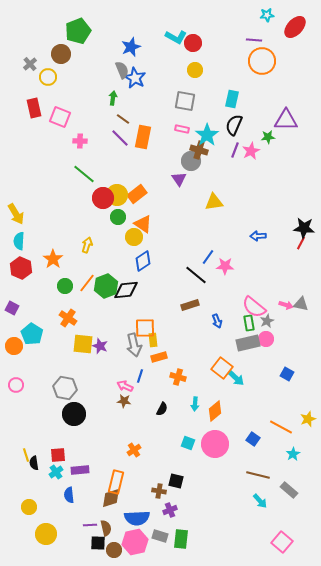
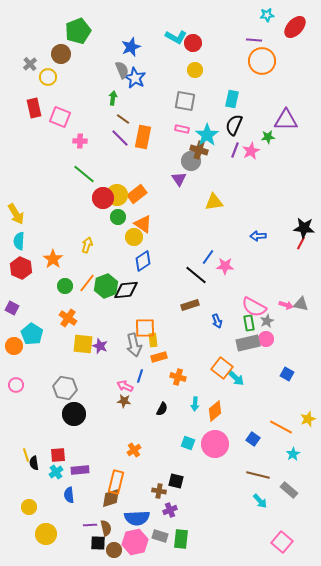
pink semicircle at (254, 307): rotated 10 degrees counterclockwise
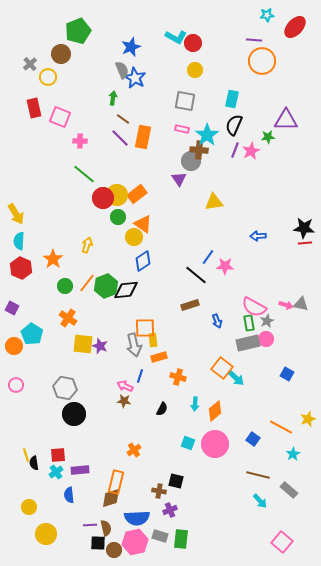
brown cross at (199, 150): rotated 12 degrees counterclockwise
red line at (301, 243): moved 4 px right; rotated 56 degrees clockwise
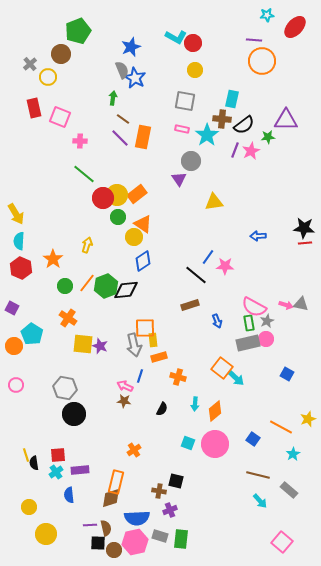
black semicircle at (234, 125): moved 10 px right; rotated 150 degrees counterclockwise
brown cross at (199, 150): moved 23 px right, 31 px up
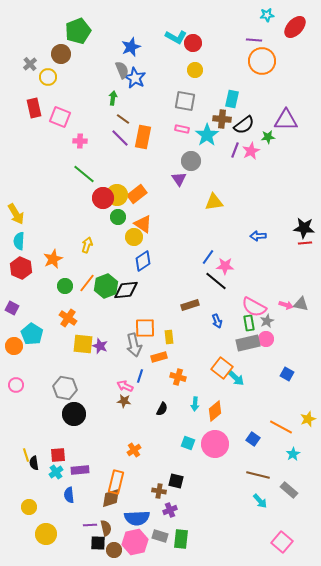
orange star at (53, 259): rotated 12 degrees clockwise
black line at (196, 275): moved 20 px right, 6 px down
yellow rectangle at (153, 340): moved 16 px right, 3 px up
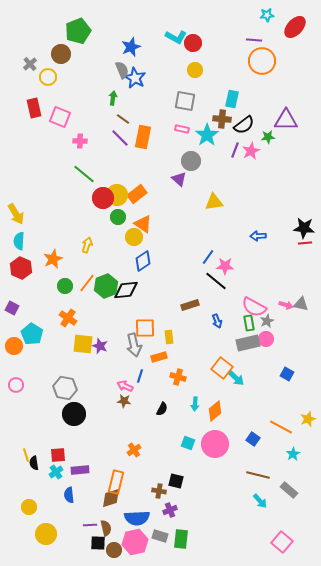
purple triangle at (179, 179): rotated 14 degrees counterclockwise
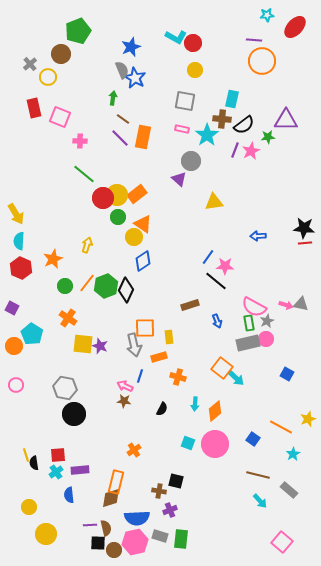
black diamond at (126, 290): rotated 60 degrees counterclockwise
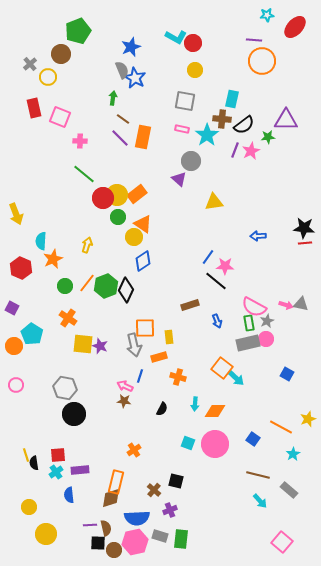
yellow arrow at (16, 214): rotated 10 degrees clockwise
cyan semicircle at (19, 241): moved 22 px right
orange diamond at (215, 411): rotated 40 degrees clockwise
brown cross at (159, 491): moved 5 px left, 1 px up; rotated 32 degrees clockwise
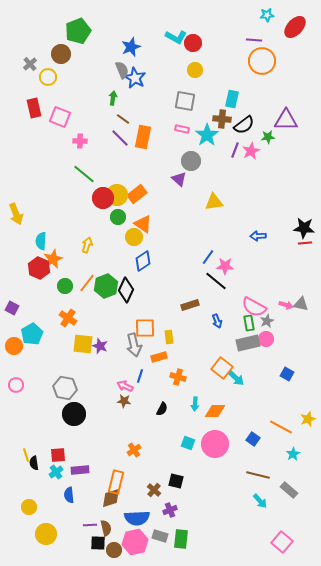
red hexagon at (21, 268): moved 18 px right
cyan pentagon at (32, 334): rotated 10 degrees clockwise
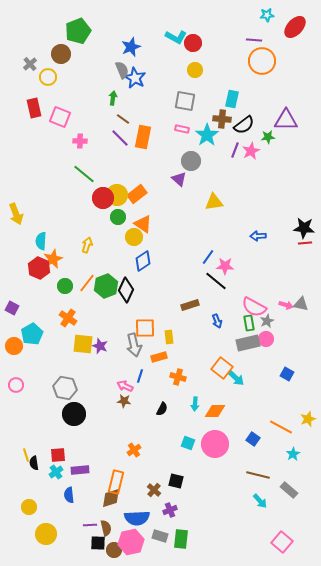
pink hexagon at (135, 542): moved 4 px left
